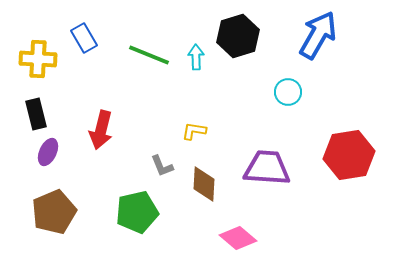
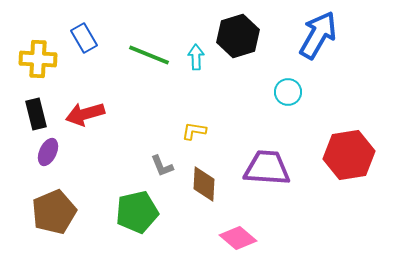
red arrow: moved 16 px left, 16 px up; rotated 60 degrees clockwise
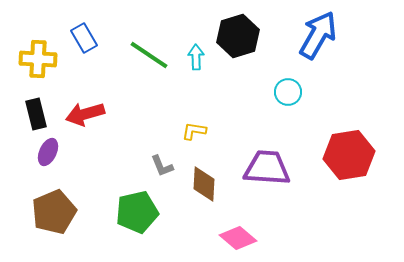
green line: rotated 12 degrees clockwise
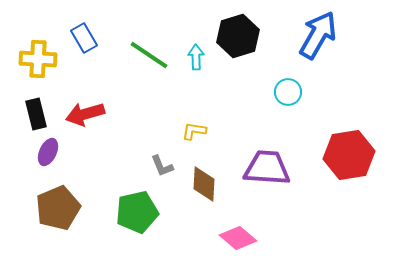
brown pentagon: moved 4 px right, 4 px up
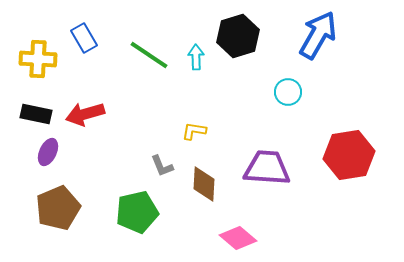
black rectangle: rotated 64 degrees counterclockwise
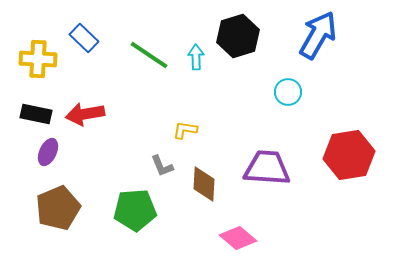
blue rectangle: rotated 16 degrees counterclockwise
red arrow: rotated 6 degrees clockwise
yellow L-shape: moved 9 px left, 1 px up
green pentagon: moved 2 px left, 2 px up; rotated 9 degrees clockwise
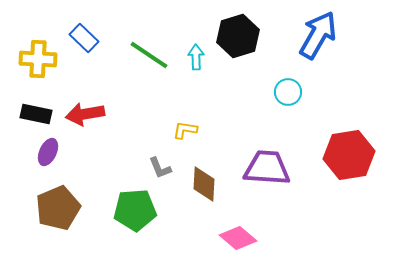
gray L-shape: moved 2 px left, 2 px down
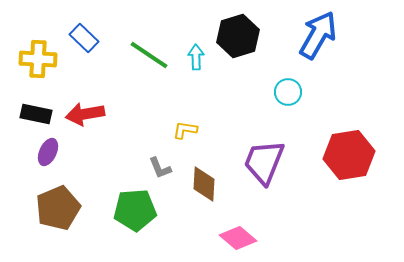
purple trapezoid: moved 3 px left, 6 px up; rotated 72 degrees counterclockwise
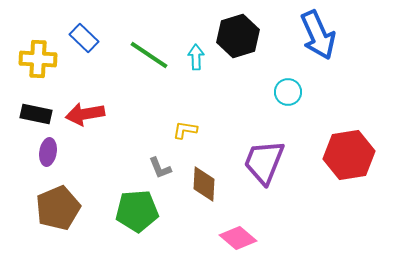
blue arrow: rotated 126 degrees clockwise
purple ellipse: rotated 16 degrees counterclockwise
green pentagon: moved 2 px right, 1 px down
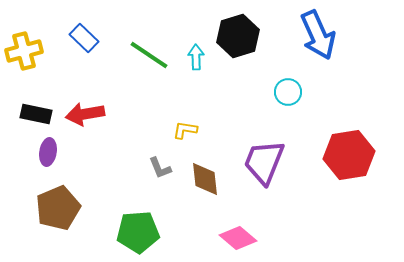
yellow cross: moved 14 px left, 8 px up; rotated 18 degrees counterclockwise
brown diamond: moved 1 px right, 5 px up; rotated 9 degrees counterclockwise
green pentagon: moved 1 px right, 21 px down
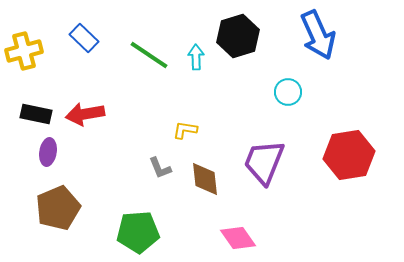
pink diamond: rotated 15 degrees clockwise
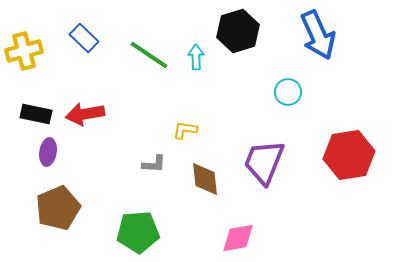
black hexagon: moved 5 px up
gray L-shape: moved 6 px left, 4 px up; rotated 65 degrees counterclockwise
pink diamond: rotated 66 degrees counterclockwise
